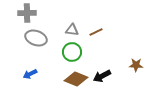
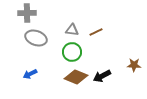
brown star: moved 2 px left
brown diamond: moved 2 px up
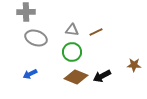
gray cross: moved 1 px left, 1 px up
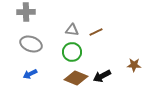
gray ellipse: moved 5 px left, 6 px down
brown diamond: moved 1 px down
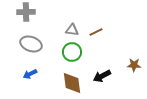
brown diamond: moved 4 px left, 5 px down; rotated 60 degrees clockwise
